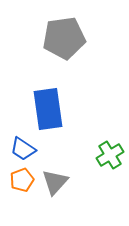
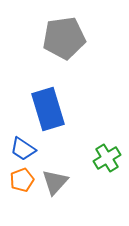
blue rectangle: rotated 9 degrees counterclockwise
green cross: moved 3 px left, 3 px down
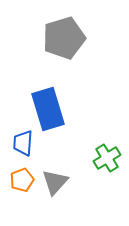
gray pentagon: rotated 9 degrees counterclockwise
blue trapezoid: moved 6 px up; rotated 60 degrees clockwise
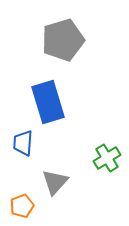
gray pentagon: moved 1 px left, 2 px down
blue rectangle: moved 7 px up
orange pentagon: moved 26 px down
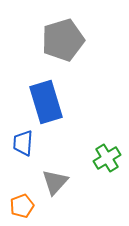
blue rectangle: moved 2 px left
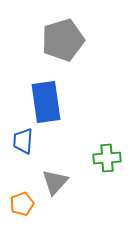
blue rectangle: rotated 9 degrees clockwise
blue trapezoid: moved 2 px up
green cross: rotated 28 degrees clockwise
orange pentagon: moved 2 px up
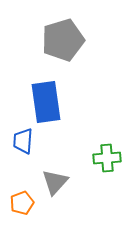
orange pentagon: moved 1 px up
